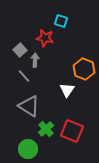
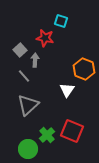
gray triangle: moved 1 px left, 1 px up; rotated 45 degrees clockwise
green cross: moved 1 px right, 6 px down
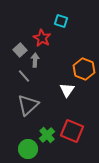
red star: moved 3 px left; rotated 18 degrees clockwise
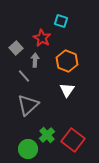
gray square: moved 4 px left, 2 px up
orange hexagon: moved 17 px left, 8 px up
red square: moved 1 px right, 9 px down; rotated 15 degrees clockwise
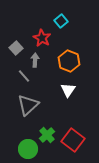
cyan square: rotated 32 degrees clockwise
orange hexagon: moved 2 px right
white triangle: moved 1 px right
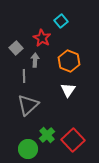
gray line: rotated 40 degrees clockwise
red square: rotated 10 degrees clockwise
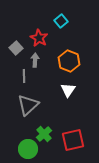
red star: moved 3 px left
green cross: moved 3 px left, 1 px up
red square: rotated 30 degrees clockwise
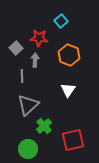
red star: rotated 24 degrees counterclockwise
orange hexagon: moved 6 px up
gray line: moved 2 px left
green cross: moved 8 px up
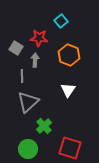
gray square: rotated 16 degrees counterclockwise
gray triangle: moved 3 px up
red square: moved 3 px left, 8 px down; rotated 30 degrees clockwise
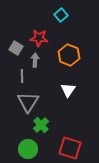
cyan square: moved 6 px up
gray triangle: rotated 15 degrees counterclockwise
green cross: moved 3 px left, 1 px up
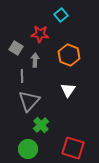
red star: moved 1 px right, 4 px up
gray triangle: moved 1 px right, 1 px up; rotated 10 degrees clockwise
red square: moved 3 px right
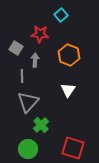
gray triangle: moved 1 px left, 1 px down
